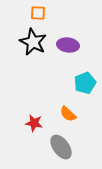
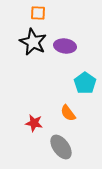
purple ellipse: moved 3 px left, 1 px down
cyan pentagon: rotated 15 degrees counterclockwise
orange semicircle: moved 1 px up; rotated 12 degrees clockwise
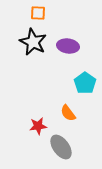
purple ellipse: moved 3 px right
red star: moved 4 px right, 3 px down; rotated 18 degrees counterclockwise
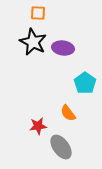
purple ellipse: moved 5 px left, 2 px down
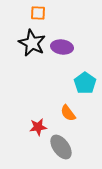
black star: moved 1 px left, 1 px down
purple ellipse: moved 1 px left, 1 px up
red star: moved 1 px down
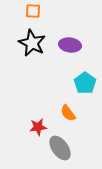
orange square: moved 5 px left, 2 px up
purple ellipse: moved 8 px right, 2 px up
gray ellipse: moved 1 px left, 1 px down
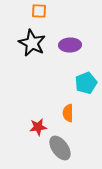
orange square: moved 6 px right
purple ellipse: rotated 10 degrees counterclockwise
cyan pentagon: moved 1 px right; rotated 15 degrees clockwise
orange semicircle: rotated 36 degrees clockwise
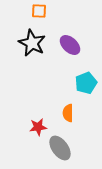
purple ellipse: rotated 45 degrees clockwise
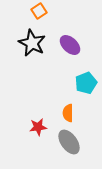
orange square: rotated 35 degrees counterclockwise
gray ellipse: moved 9 px right, 6 px up
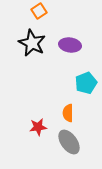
purple ellipse: rotated 35 degrees counterclockwise
